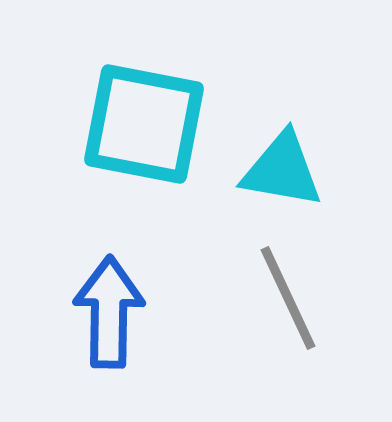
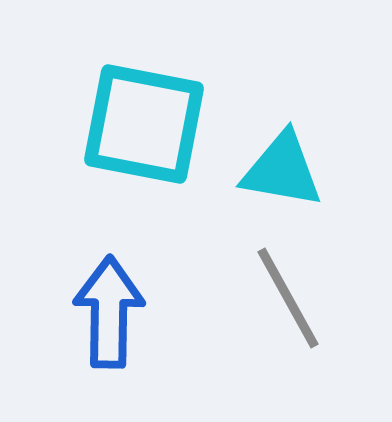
gray line: rotated 4 degrees counterclockwise
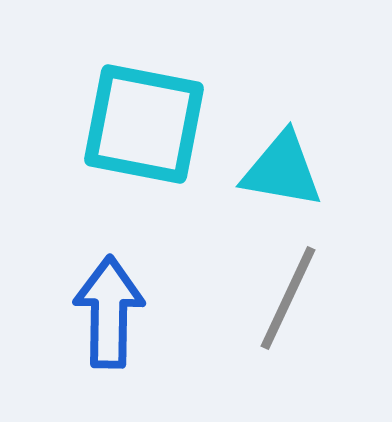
gray line: rotated 54 degrees clockwise
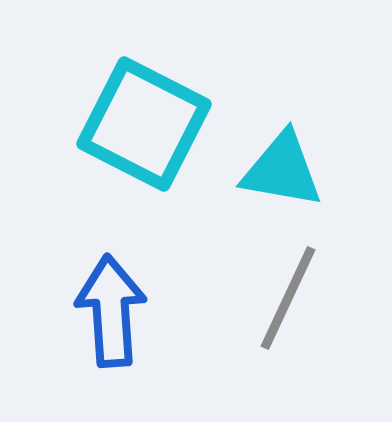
cyan square: rotated 16 degrees clockwise
blue arrow: moved 2 px right, 1 px up; rotated 5 degrees counterclockwise
